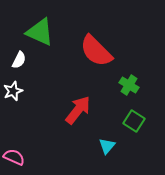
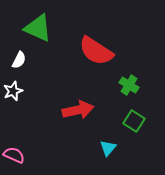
green triangle: moved 2 px left, 4 px up
red semicircle: rotated 12 degrees counterclockwise
red arrow: rotated 40 degrees clockwise
cyan triangle: moved 1 px right, 2 px down
pink semicircle: moved 2 px up
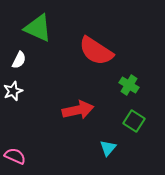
pink semicircle: moved 1 px right, 1 px down
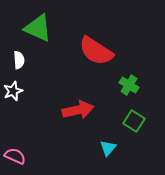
white semicircle: rotated 30 degrees counterclockwise
